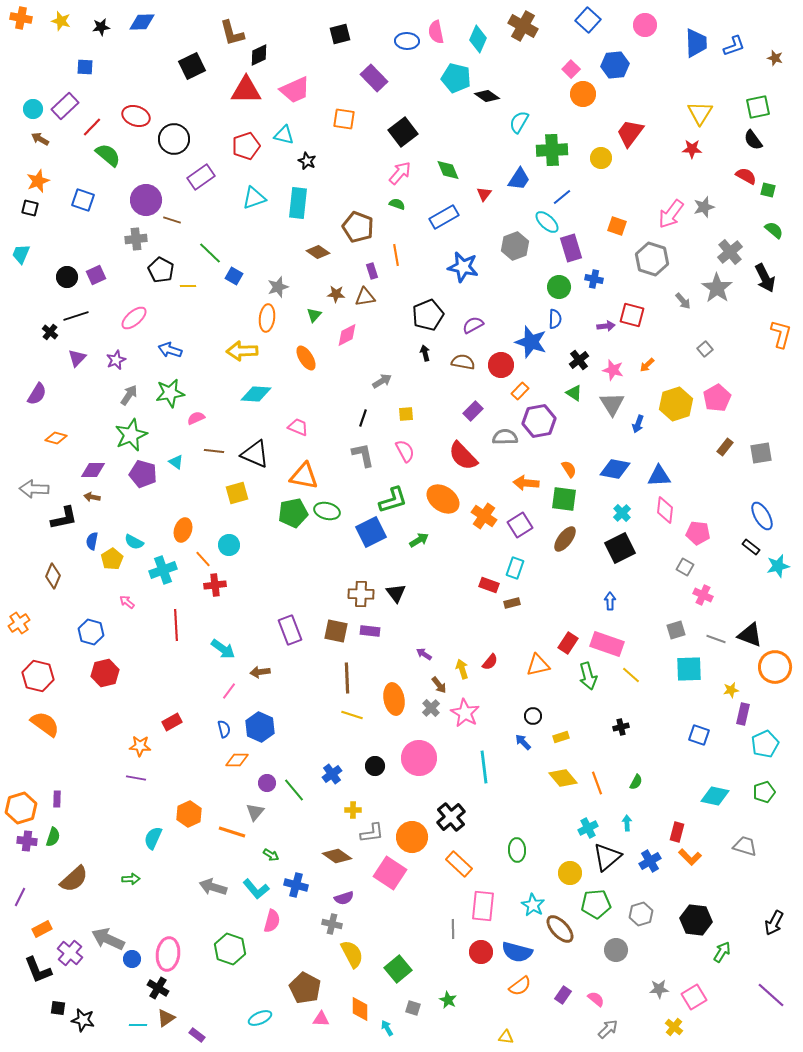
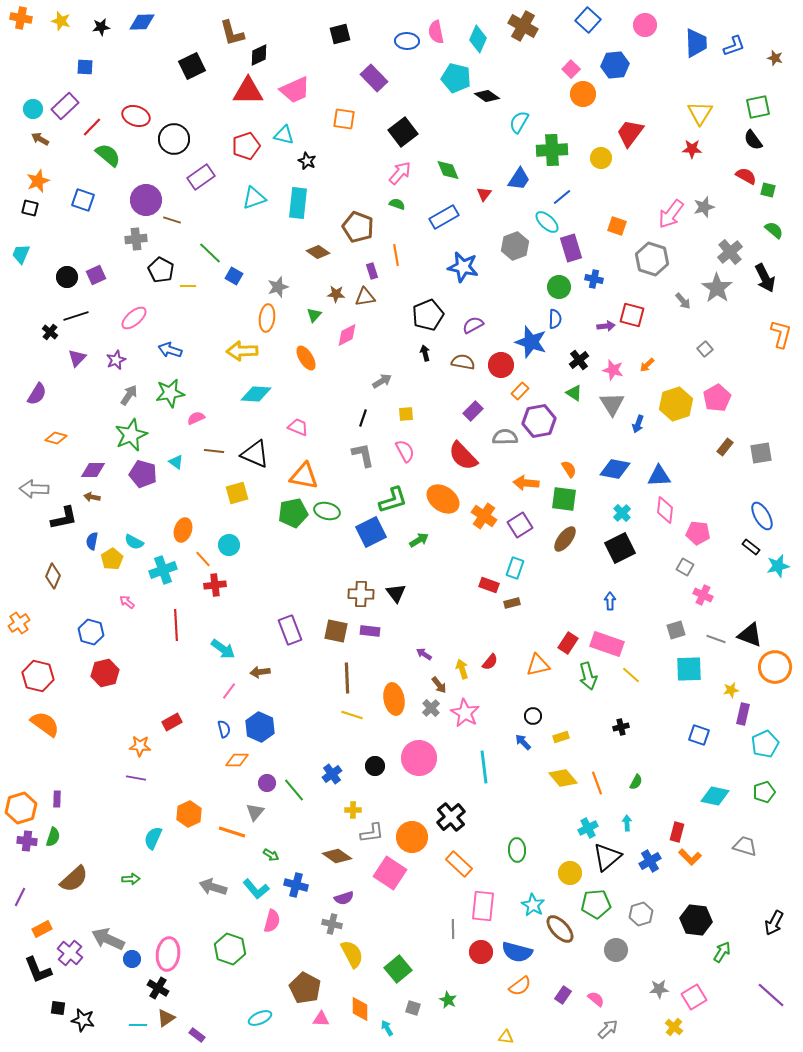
red triangle at (246, 90): moved 2 px right, 1 px down
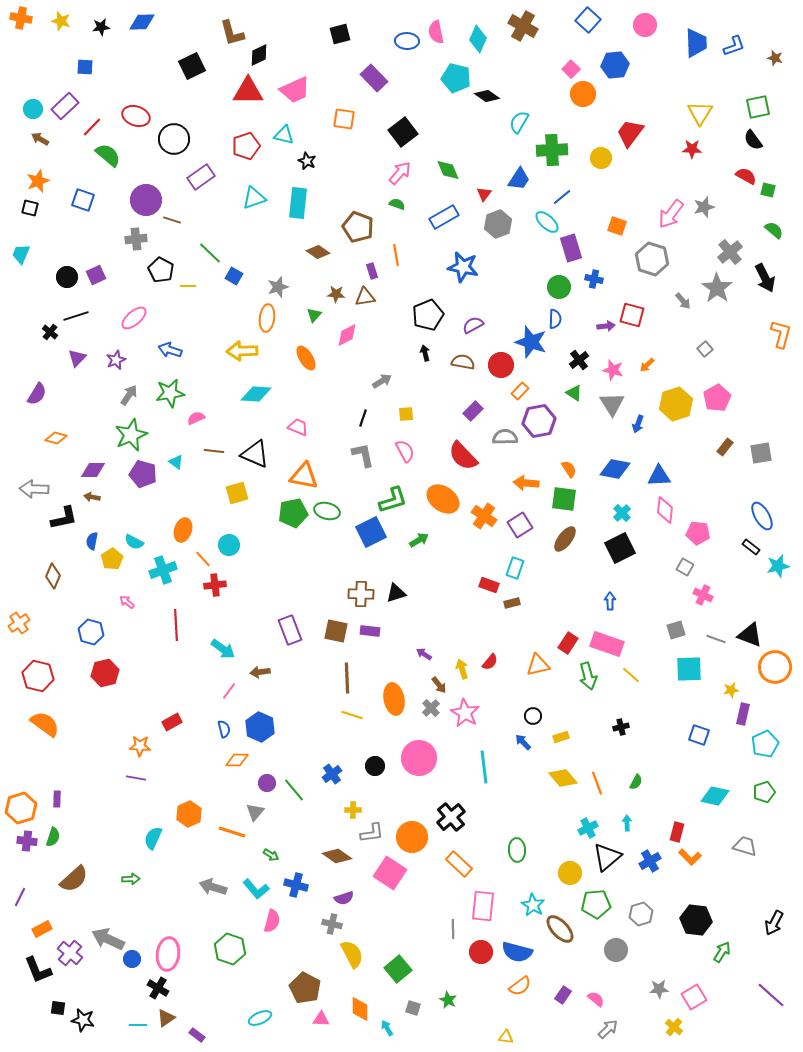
gray hexagon at (515, 246): moved 17 px left, 22 px up
black triangle at (396, 593): rotated 50 degrees clockwise
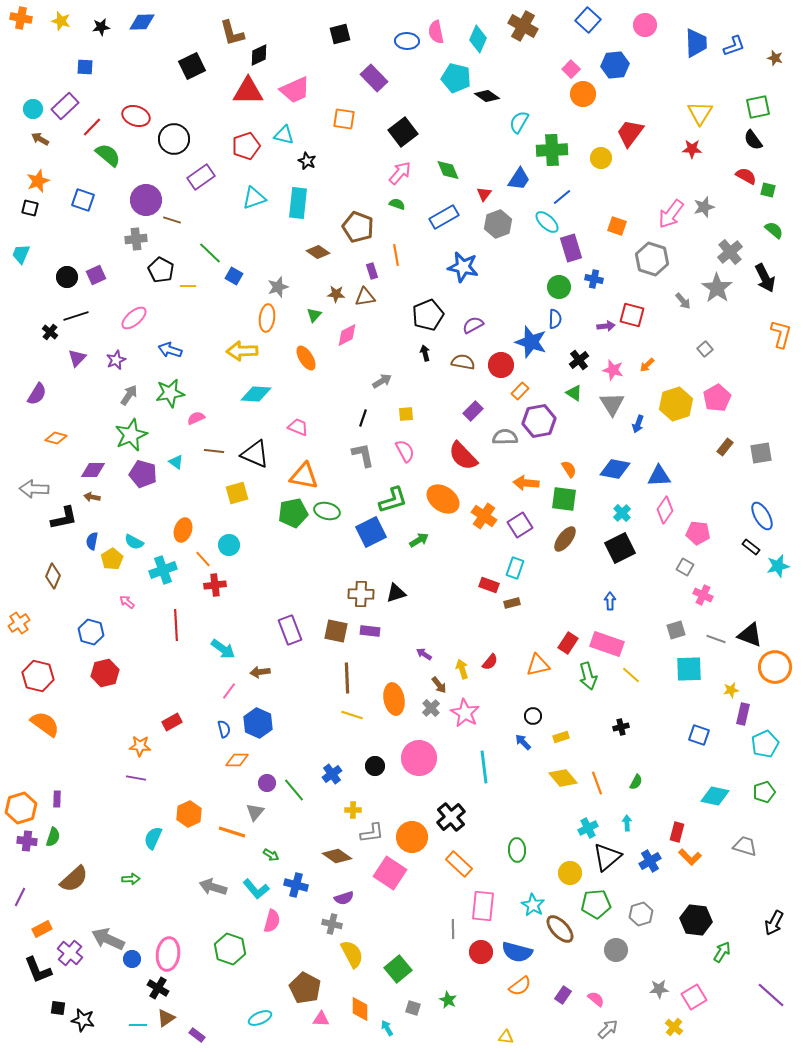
pink diamond at (665, 510): rotated 28 degrees clockwise
blue hexagon at (260, 727): moved 2 px left, 4 px up
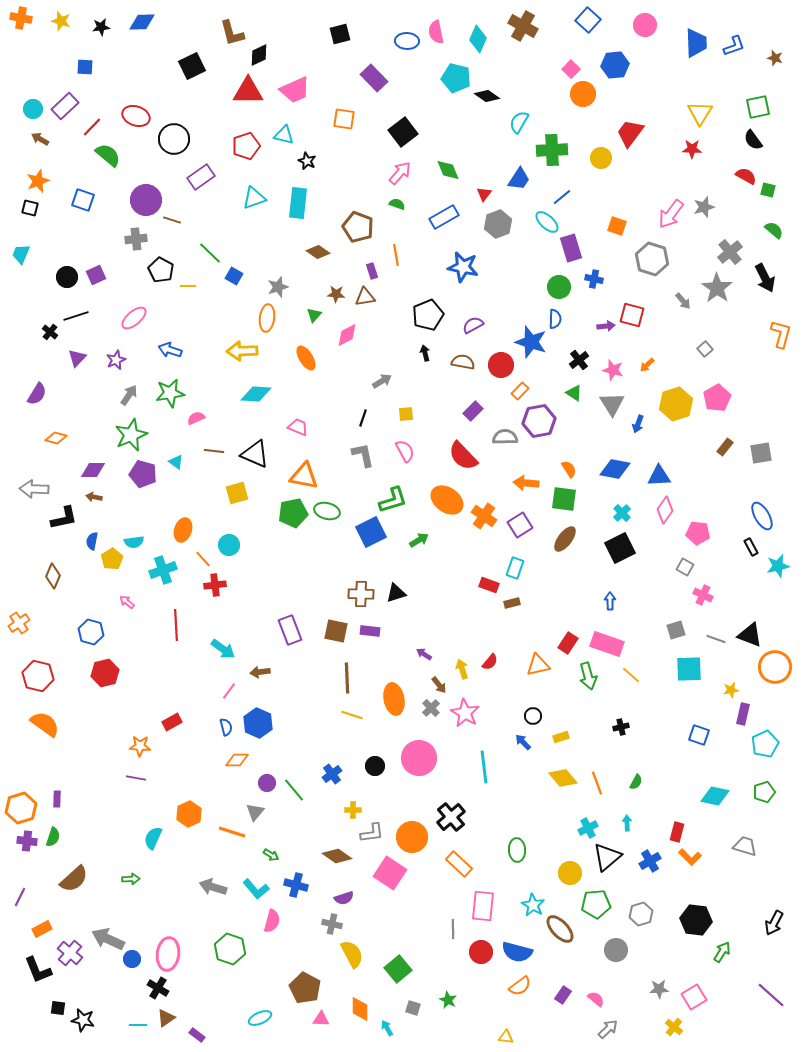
brown arrow at (92, 497): moved 2 px right
orange ellipse at (443, 499): moved 4 px right, 1 px down
cyan semicircle at (134, 542): rotated 36 degrees counterclockwise
black rectangle at (751, 547): rotated 24 degrees clockwise
blue semicircle at (224, 729): moved 2 px right, 2 px up
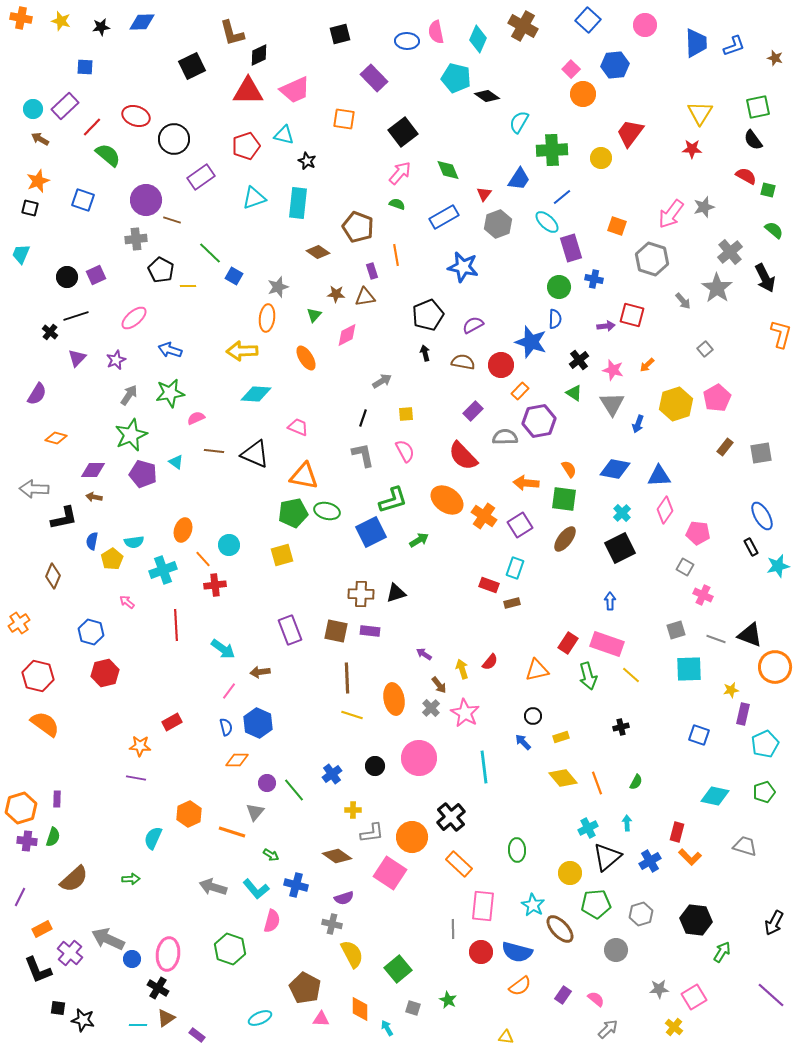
yellow square at (237, 493): moved 45 px right, 62 px down
orange triangle at (538, 665): moved 1 px left, 5 px down
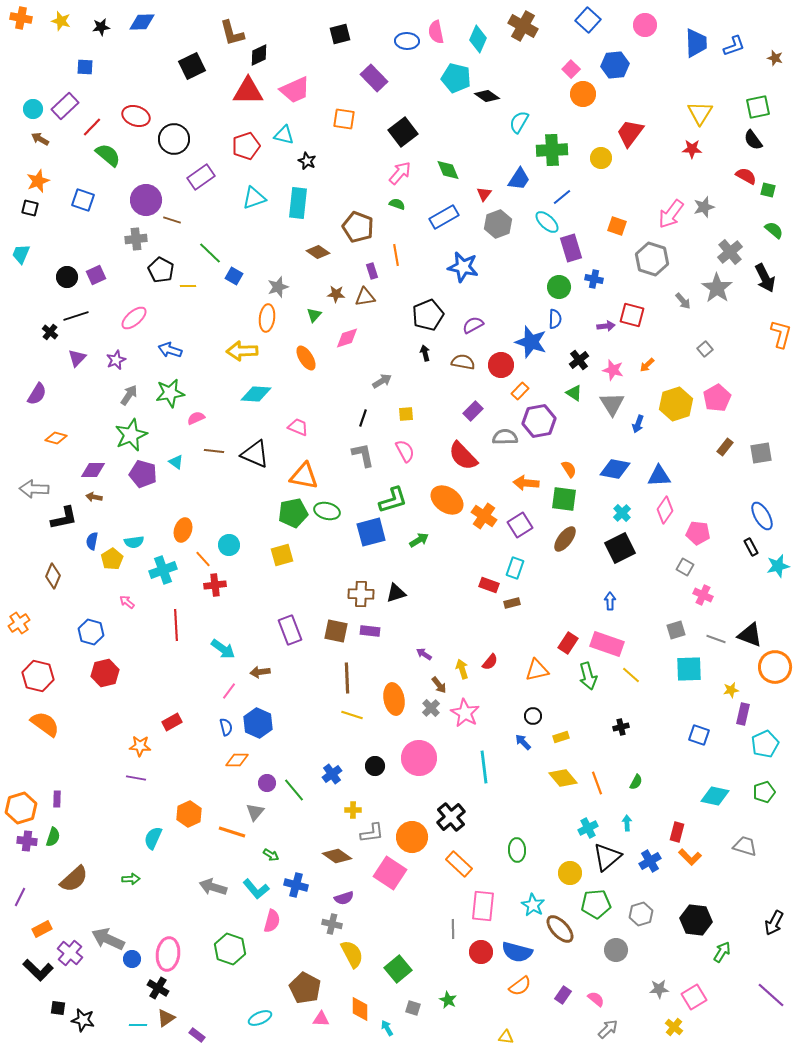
pink diamond at (347, 335): moved 3 px down; rotated 10 degrees clockwise
blue square at (371, 532): rotated 12 degrees clockwise
black L-shape at (38, 970): rotated 24 degrees counterclockwise
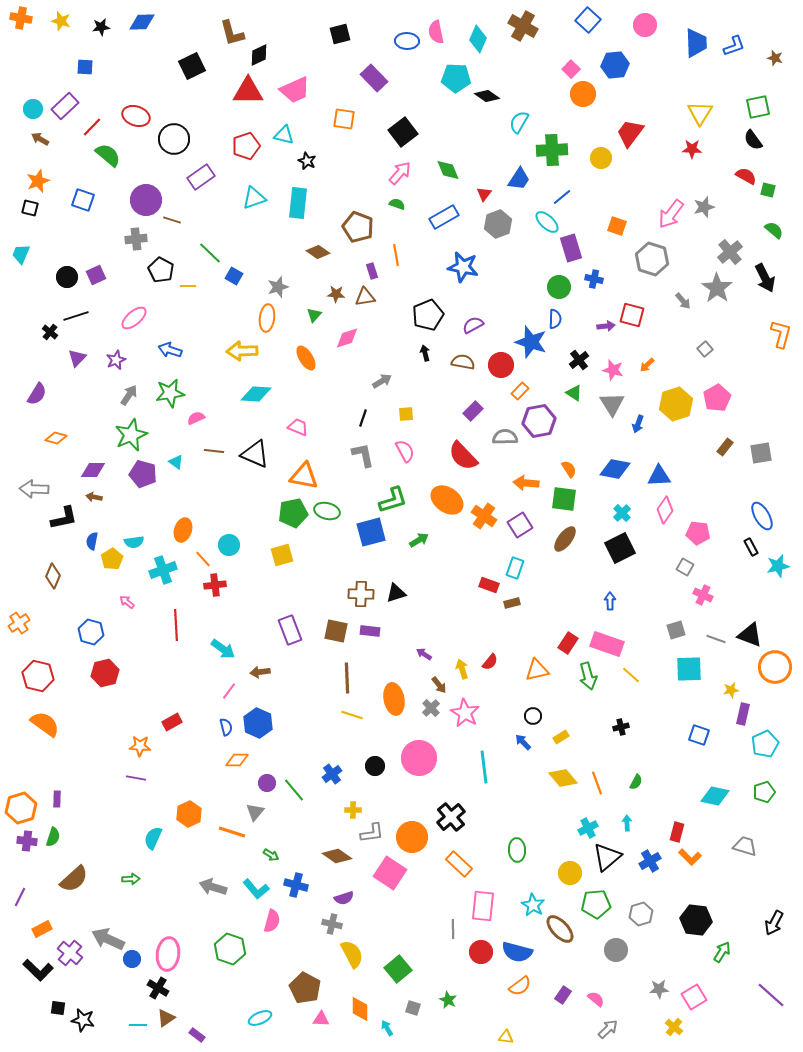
cyan pentagon at (456, 78): rotated 12 degrees counterclockwise
yellow rectangle at (561, 737): rotated 14 degrees counterclockwise
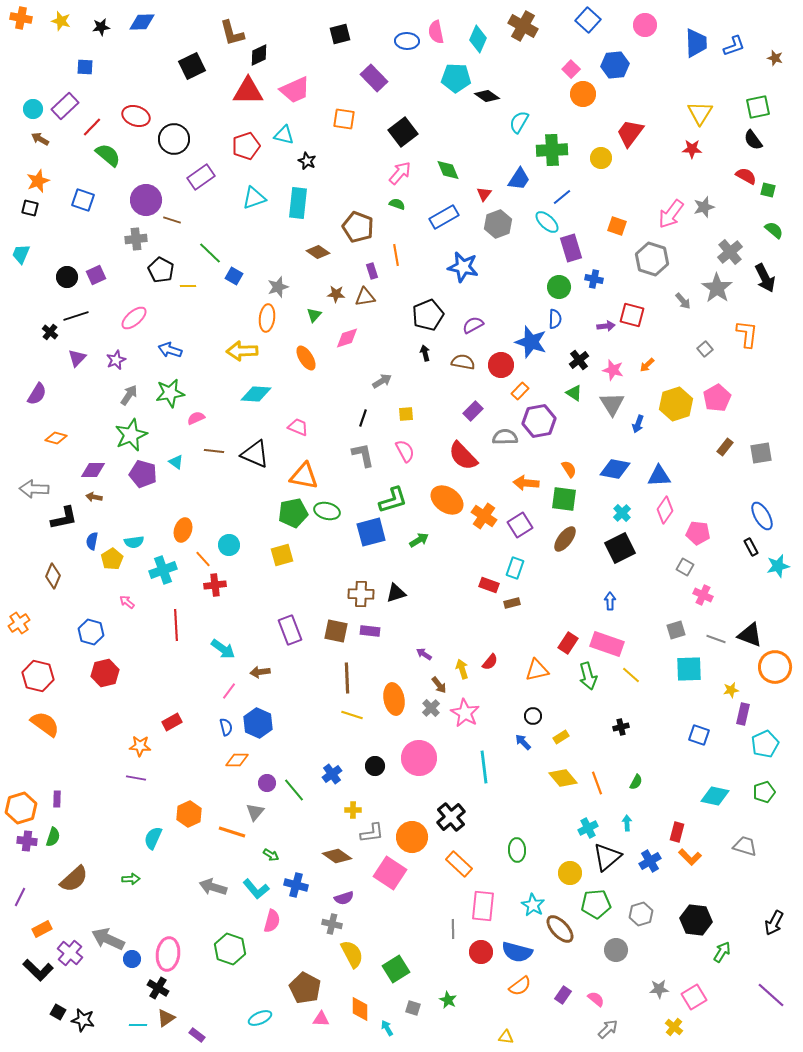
orange L-shape at (781, 334): moved 34 px left; rotated 8 degrees counterclockwise
green square at (398, 969): moved 2 px left; rotated 8 degrees clockwise
black square at (58, 1008): moved 4 px down; rotated 21 degrees clockwise
